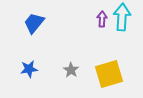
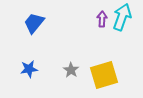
cyan arrow: rotated 16 degrees clockwise
yellow square: moved 5 px left, 1 px down
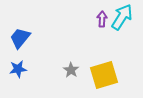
cyan arrow: rotated 12 degrees clockwise
blue trapezoid: moved 14 px left, 15 px down
blue star: moved 11 px left
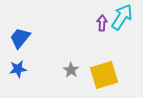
purple arrow: moved 4 px down
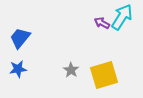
purple arrow: rotated 63 degrees counterclockwise
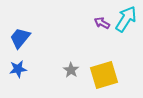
cyan arrow: moved 4 px right, 2 px down
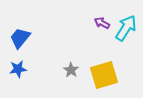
cyan arrow: moved 9 px down
